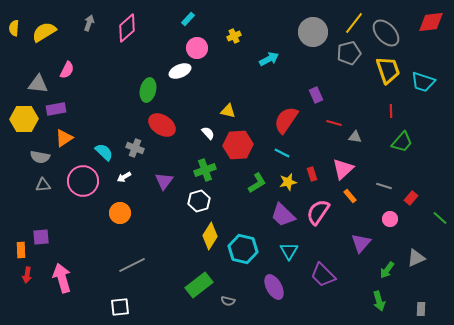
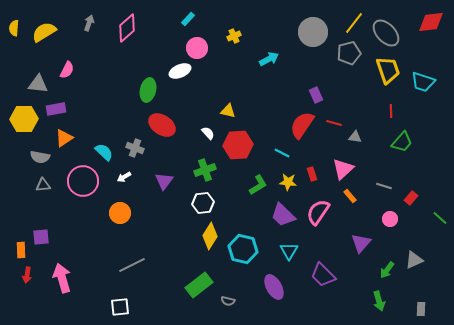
red semicircle at (286, 120): moved 16 px right, 5 px down
yellow star at (288, 182): rotated 18 degrees clockwise
green L-shape at (257, 183): moved 1 px right, 2 px down
white hexagon at (199, 201): moved 4 px right, 2 px down; rotated 10 degrees clockwise
gray triangle at (416, 258): moved 2 px left, 2 px down
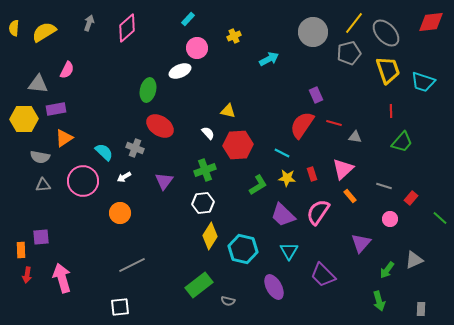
red ellipse at (162, 125): moved 2 px left, 1 px down
yellow star at (288, 182): moved 1 px left, 4 px up
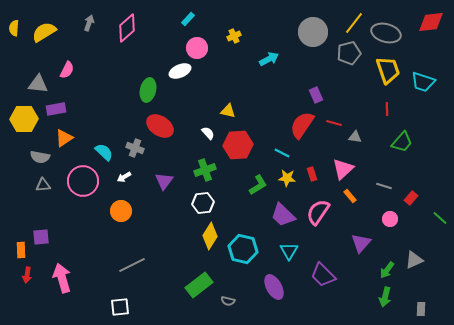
gray ellipse at (386, 33): rotated 32 degrees counterclockwise
red line at (391, 111): moved 4 px left, 2 px up
orange circle at (120, 213): moved 1 px right, 2 px up
green arrow at (379, 301): moved 6 px right, 4 px up; rotated 30 degrees clockwise
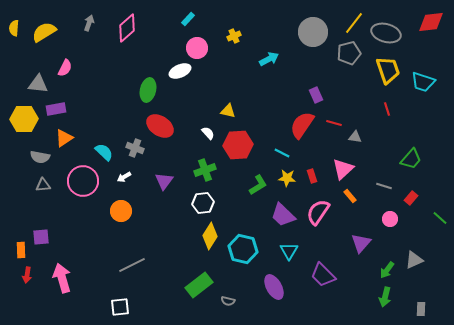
pink semicircle at (67, 70): moved 2 px left, 2 px up
red line at (387, 109): rotated 16 degrees counterclockwise
green trapezoid at (402, 142): moved 9 px right, 17 px down
red rectangle at (312, 174): moved 2 px down
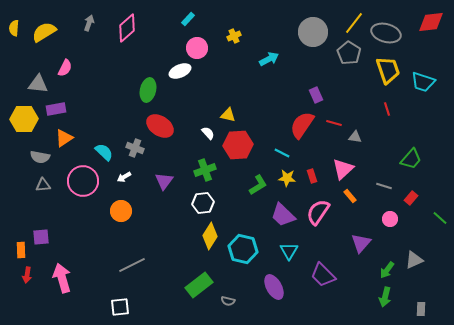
gray pentagon at (349, 53): rotated 25 degrees counterclockwise
yellow triangle at (228, 111): moved 4 px down
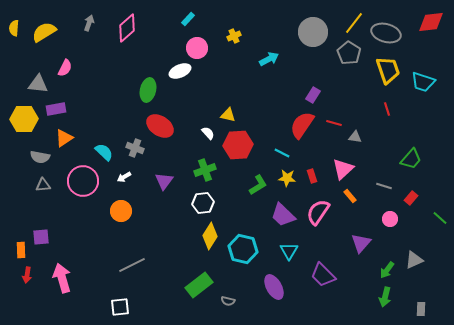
purple rectangle at (316, 95): moved 3 px left; rotated 56 degrees clockwise
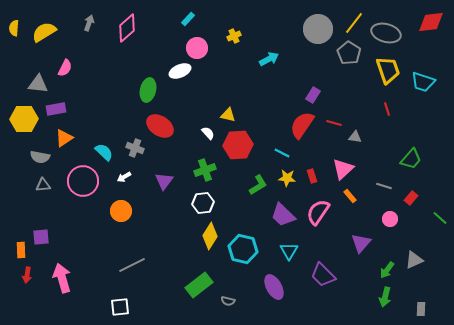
gray circle at (313, 32): moved 5 px right, 3 px up
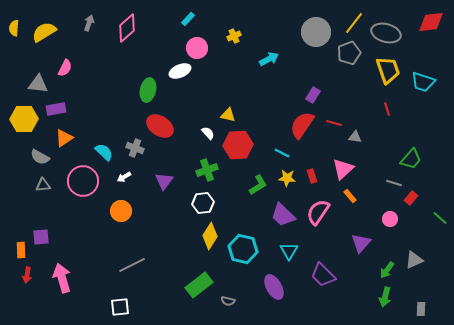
gray circle at (318, 29): moved 2 px left, 3 px down
gray pentagon at (349, 53): rotated 20 degrees clockwise
gray semicircle at (40, 157): rotated 18 degrees clockwise
green cross at (205, 170): moved 2 px right
gray line at (384, 186): moved 10 px right, 3 px up
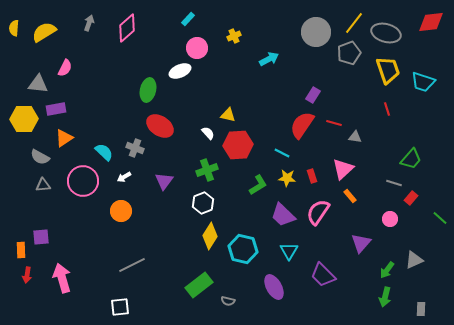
white hexagon at (203, 203): rotated 15 degrees counterclockwise
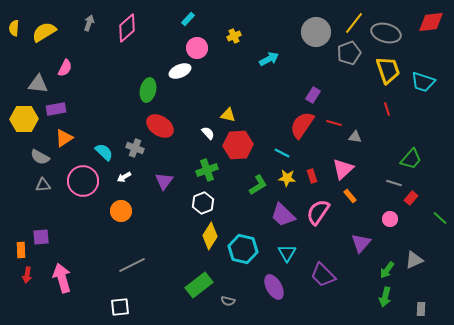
cyan triangle at (289, 251): moved 2 px left, 2 px down
